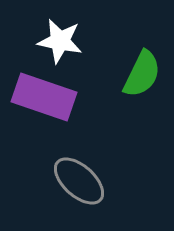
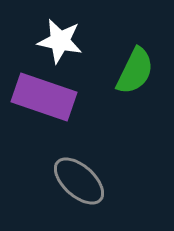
green semicircle: moved 7 px left, 3 px up
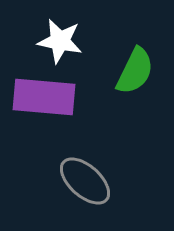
purple rectangle: rotated 14 degrees counterclockwise
gray ellipse: moved 6 px right
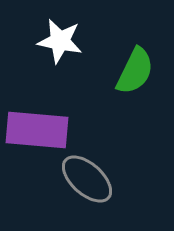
purple rectangle: moved 7 px left, 33 px down
gray ellipse: moved 2 px right, 2 px up
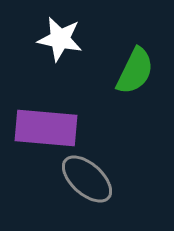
white star: moved 2 px up
purple rectangle: moved 9 px right, 2 px up
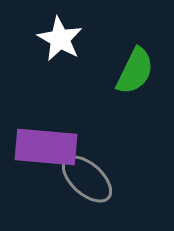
white star: rotated 18 degrees clockwise
purple rectangle: moved 19 px down
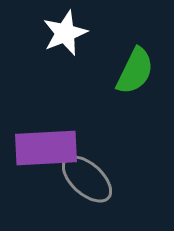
white star: moved 5 px right, 6 px up; rotated 21 degrees clockwise
purple rectangle: moved 1 px down; rotated 8 degrees counterclockwise
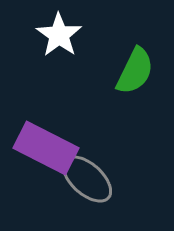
white star: moved 6 px left, 2 px down; rotated 15 degrees counterclockwise
purple rectangle: rotated 30 degrees clockwise
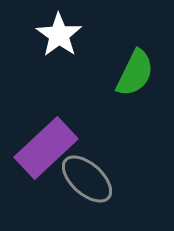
green semicircle: moved 2 px down
purple rectangle: rotated 70 degrees counterclockwise
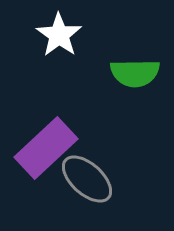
green semicircle: rotated 63 degrees clockwise
